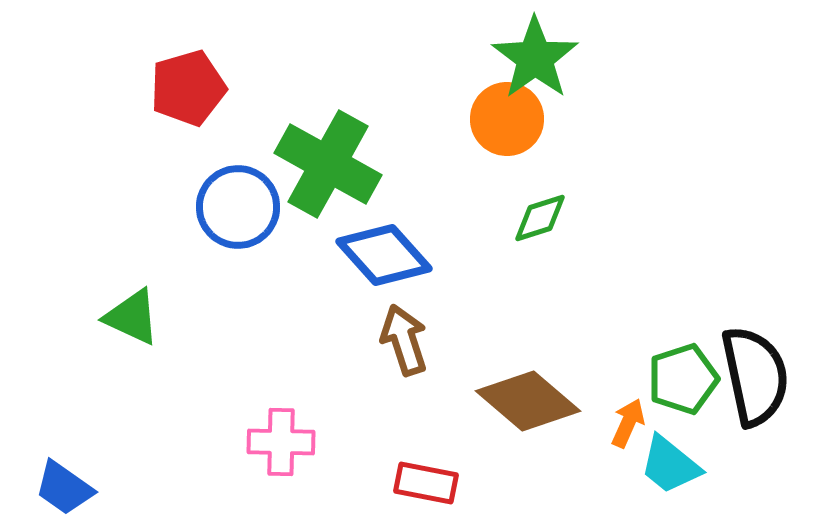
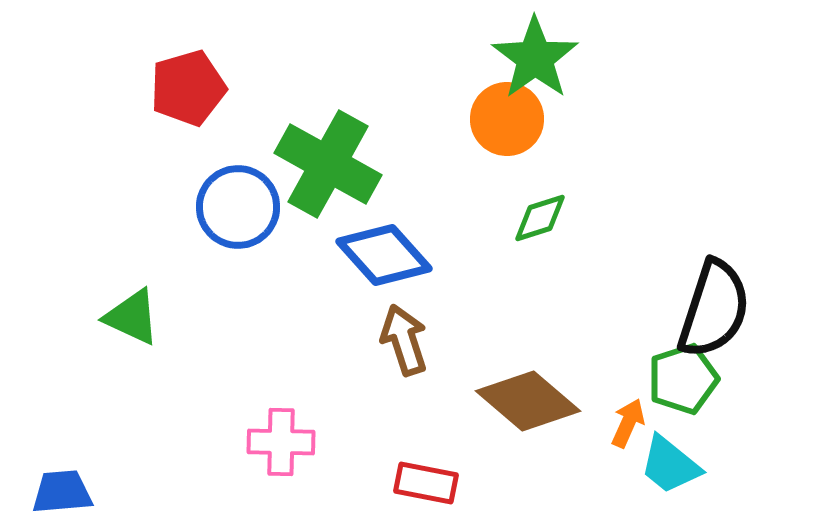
black semicircle: moved 41 px left, 67 px up; rotated 30 degrees clockwise
blue trapezoid: moved 2 px left, 4 px down; rotated 140 degrees clockwise
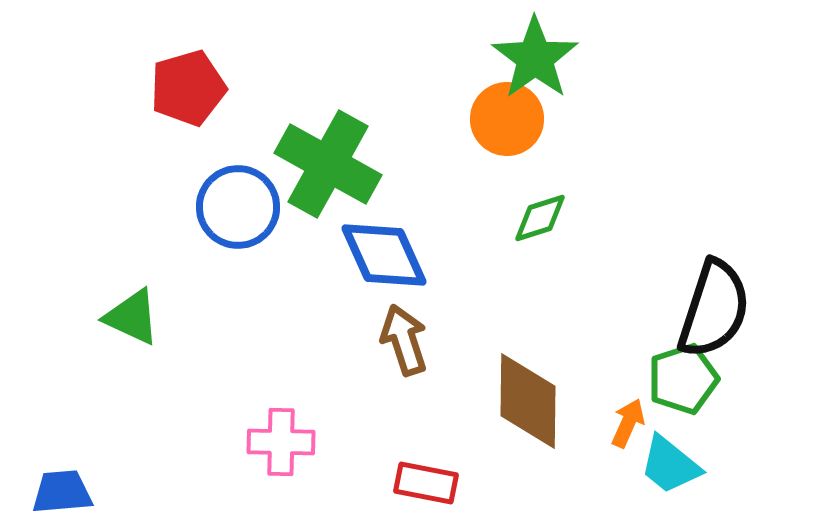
blue diamond: rotated 18 degrees clockwise
brown diamond: rotated 50 degrees clockwise
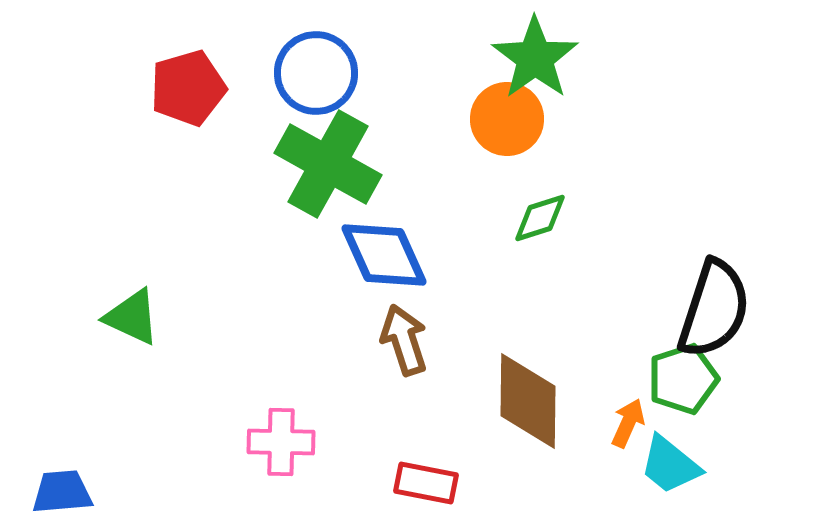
blue circle: moved 78 px right, 134 px up
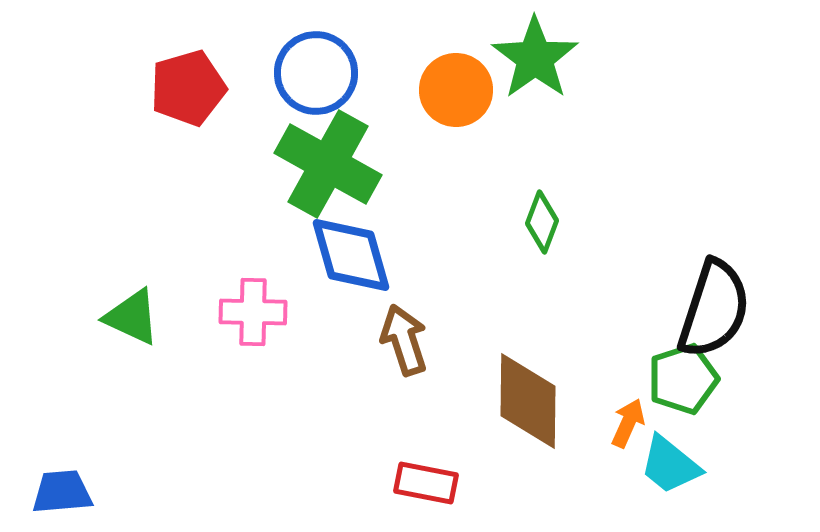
orange circle: moved 51 px left, 29 px up
green diamond: moved 2 px right, 4 px down; rotated 52 degrees counterclockwise
blue diamond: moved 33 px left; rotated 8 degrees clockwise
pink cross: moved 28 px left, 130 px up
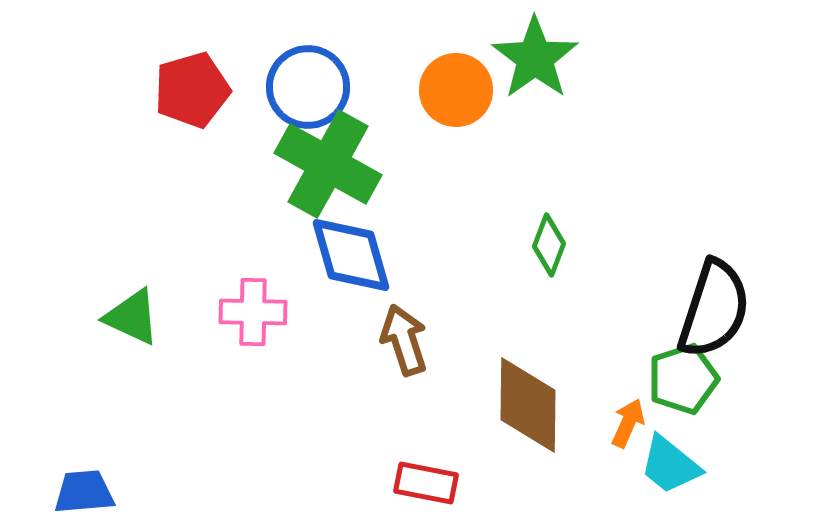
blue circle: moved 8 px left, 14 px down
red pentagon: moved 4 px right, 2 px down
green diamond: moved 7 px right, 23 px down
brown diamond: moved 4 px down
blue trapezoid: moved 22 px right
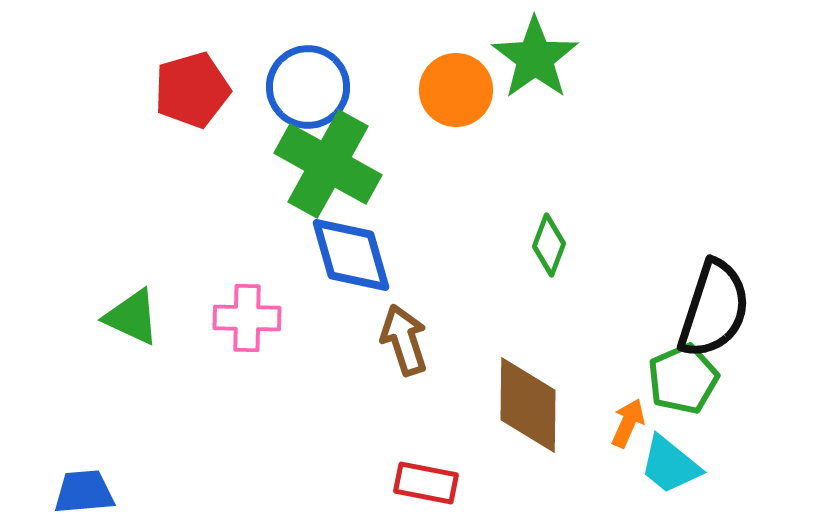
pink cross: moved 6 px left, 6 px down
green pentagon: rotated 6 degrees counterclockwise
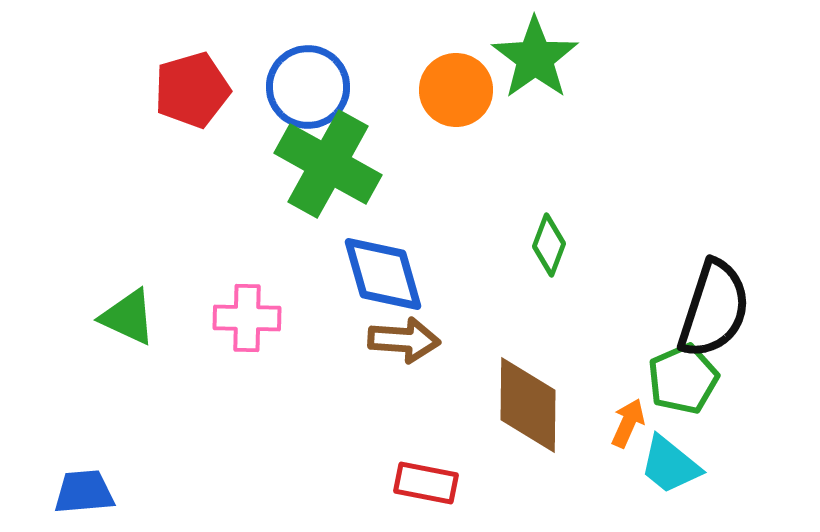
blue diamond: moved 32 px right, 19 px down
green triangle: moved 4 px left
brown arrow: rotated 112 degrees clockwise
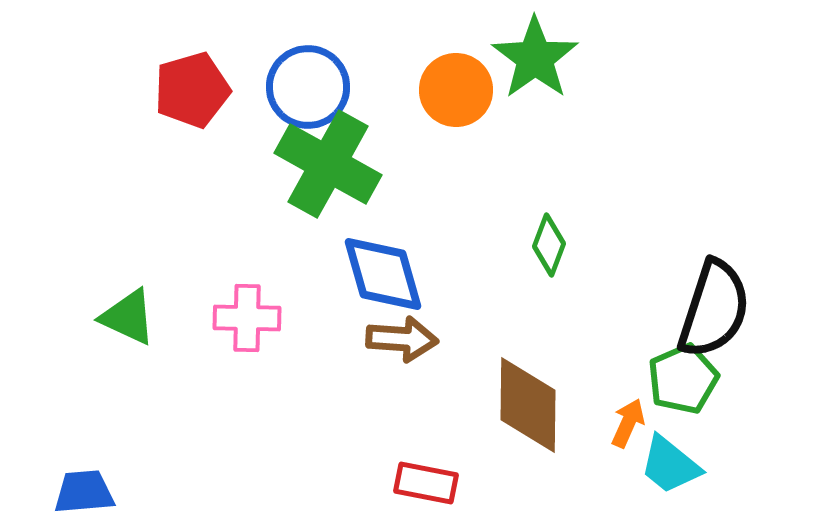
brown arrow: moved 2 px left, 1 px up
